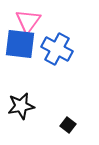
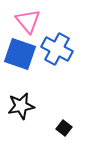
pink triangle: rotated 16 degrees counterclockwise
blue square: moved 10 px down; rotated 12 degrees clockwise
black square: moved 4 px left, 3 px down
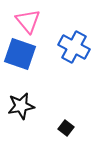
blue cross: moved 17 px right, 2 px up
black square: moved 2 px right
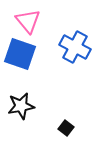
blue cross: moved 1 px right
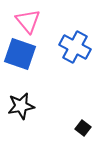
black square: moved 17 px right
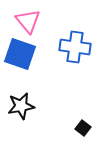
blue cross: rotated 20 degrees counterclockwise
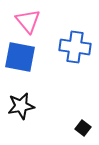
blue square: moved 3 px down; rotated 8 degrees counterclockwise
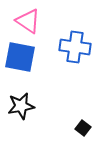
pink triangle: rotated 16 degrees counterclockwise
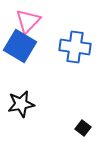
pink triangle: rotated 40 degrees clockwise
blue square: moved 11 px up; rotated 20 degrees clockwise
black star: moved 2 px up
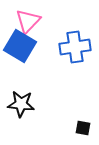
blue cross: rotated 16 degrees counterclockwise
black star: rotated 16 degrees clockwise
black square: rotated 28 degrees counterclockwise
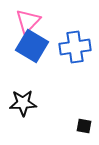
blue square: moved 12 px right
black star: moved 2 px right, 1 px up; rotated 8 degrees counterclockwise
black square: moved 1 px right, 2 px up
